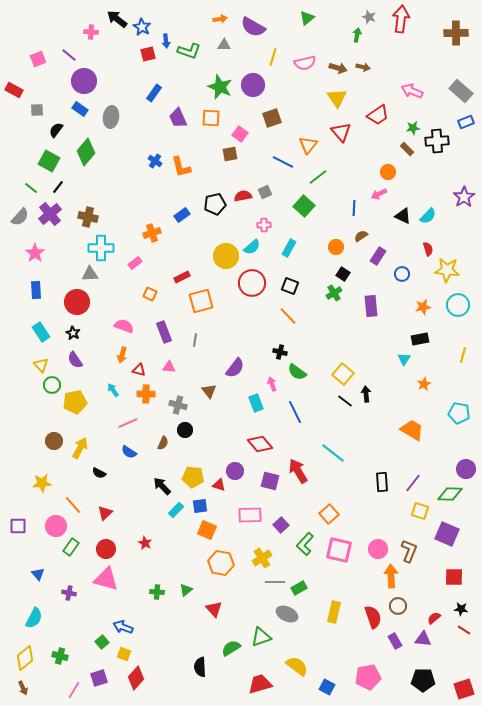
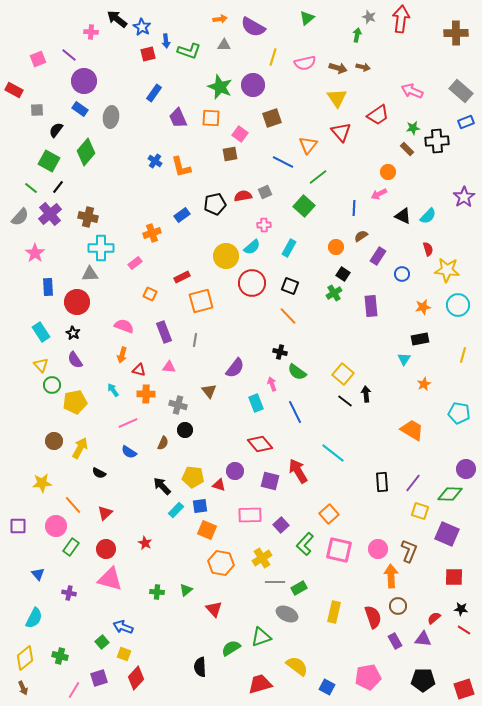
blue rectangle at (36, 290): moved 12 px right, 3 px up
pink triangle at (106, 579): moved 4 px right
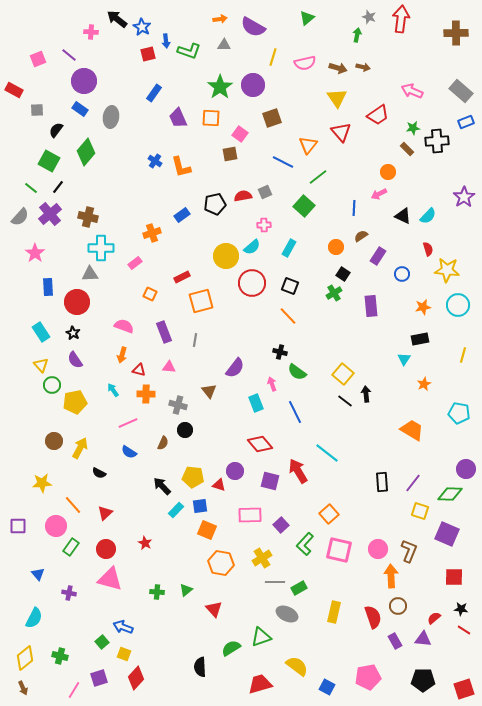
green star at (220, 87): rotated 15 degrees clockwise
cyan line at (333, 453): moved 6 px left
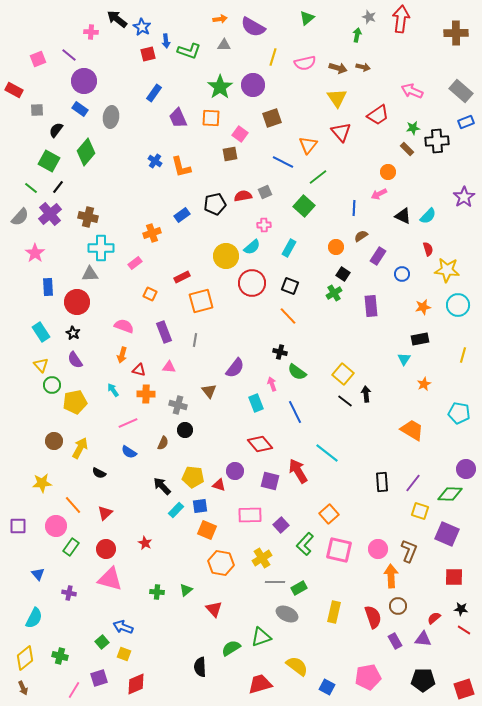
red diamond at (136, 678): moved 6 px down; rotated 25 degrees clockwise
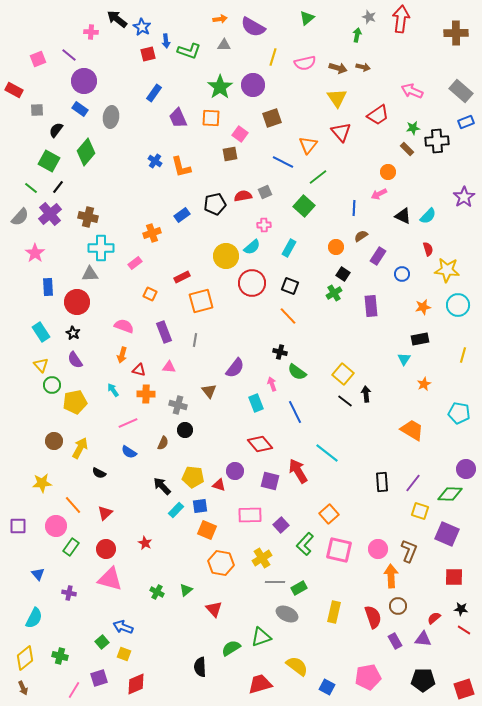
green cross at (157, 592): rotated 24 degrees clockwise
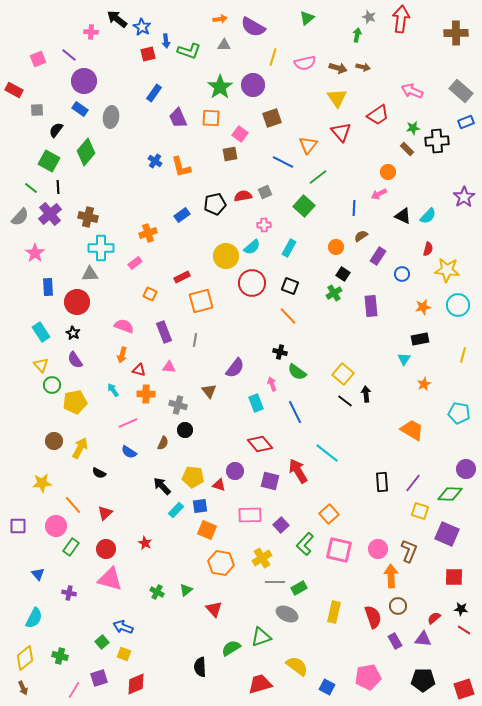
black line at (58, 187): rotated 40 degrees counterclockwise
orange cross at (152, 233): moved 4 px left
red semicircle at (428, 249): rotated 32 degrees clockwise
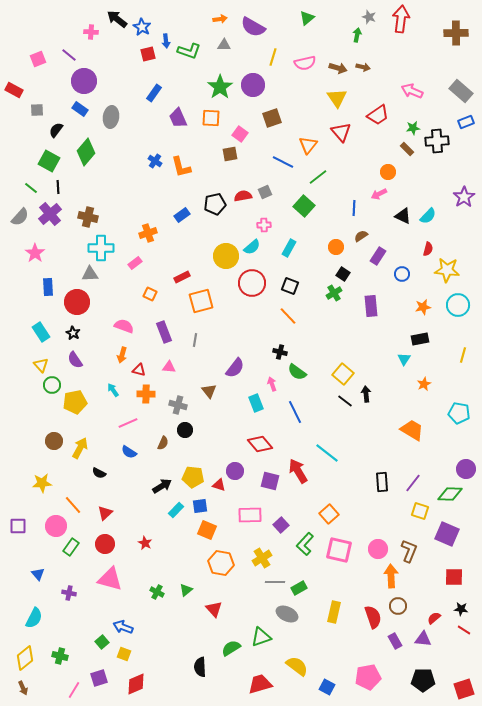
black arrow at (162, 486): rotated 102 degrees clockwise
red circle at (106, 549): moved 1 px left, 5 px up
